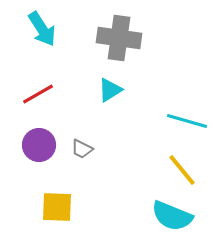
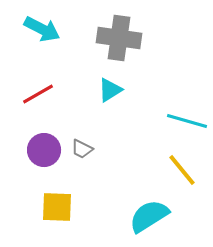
cyan arrow: rotated 30 degrees counterclockwise
purple circle: moved 5 px right, 5 px down
cyan semicircle: moved 23 px left; rotated 126 degrees clockwise
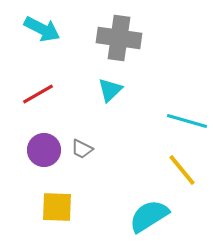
cyan triangle: rotated 12 degrees counterclockwise
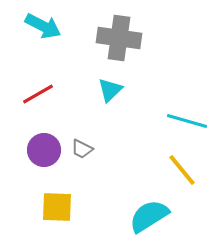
cyan arrow: moved 1 px right, 3 px up
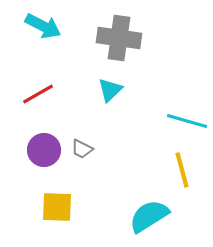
yellow line: rotated 24 degrees clockwise
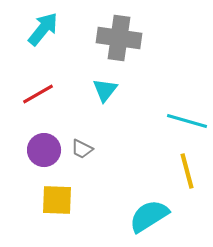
cyan arrow: moved 3 px down; rotated 78 degrees counterclockwise
cyan triangle: moved 5 px left; rotated 8 degrees counterclockwise
yellow line: moved 5 px right, 1 px down
yellow square: moved 7 px up
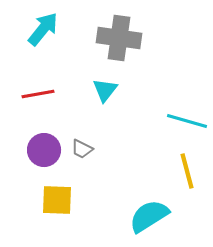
red line: rotated 20 degrees clockwise
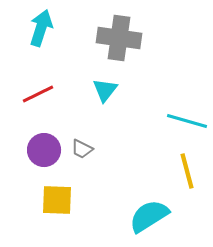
cyan arrow: moved 2 px left, 1 px up; rotated 21 degrees counterclockwise
red line: rotated 16 degrees counterclockwise
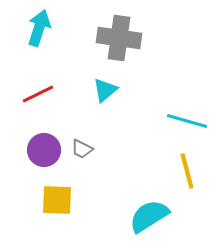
cyan arrow: moved 2 px left
cyan triangle: rotated 12 degrees clockwise
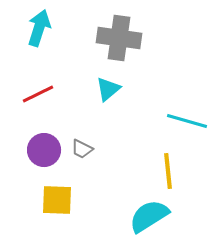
cyan triangle: moved 3 px right, 1 px up
yellow line: moved 19 px left; rotated 9 degrees clockwise
